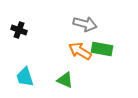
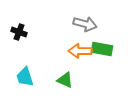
black cross: moved 2 px down
orange arrow: rotated 30 degrees counterclockwise
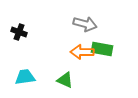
orange arrow: moved 2 px right, 1 px down
cyan trapezoid: rotated 100 degrees clockwise
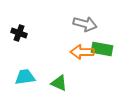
black cross: moved 1 px down
green triangle: moved 6 px left, 3 px down
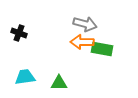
orange arrow: moved 10 px up
green triangle: rotated 24 degrees counterclockwise
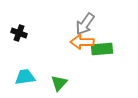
gray arrow: rotated 110 degrees clockwise
green rectangle: rotated 15 degrees counterclockwise
green triangle: rotated 48 degrees counterclockwise
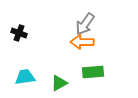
green rectangle: moved 9 px left, 23 px down
green triangle: rotated 18 degrees clockwise
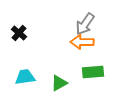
black cross: rotated 21 degrees clockwise
